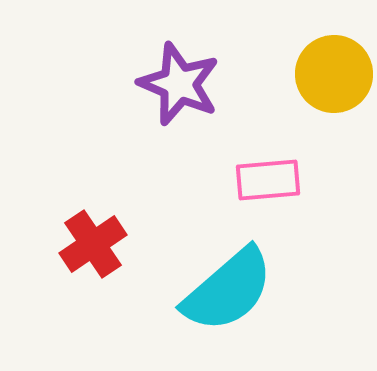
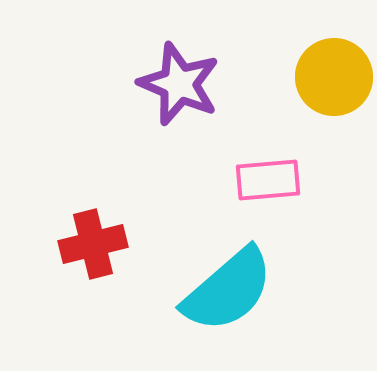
yellow circle: moved 3 px down
red cross: rotated 20 degrees clockwise
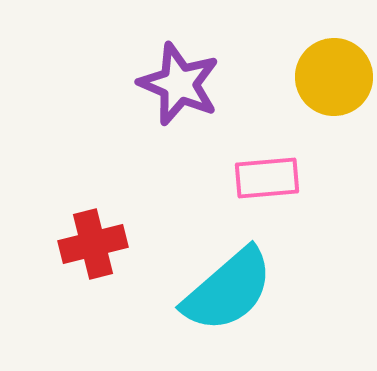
pink rectangle: moved 1 px left, 2 px up
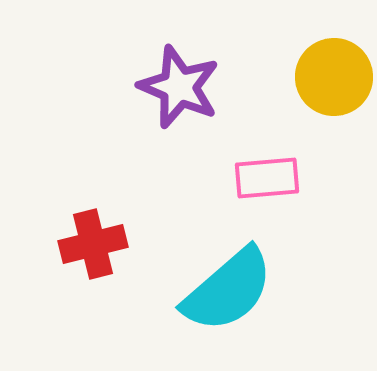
purple star: moved 3 px down
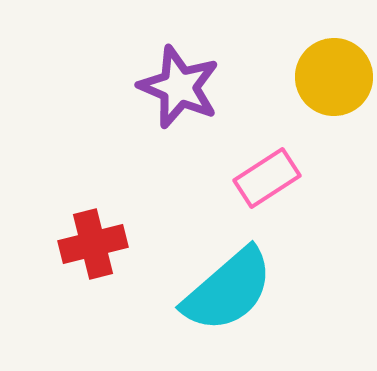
pink rectangle: rotated 28 degrees counterclockwise
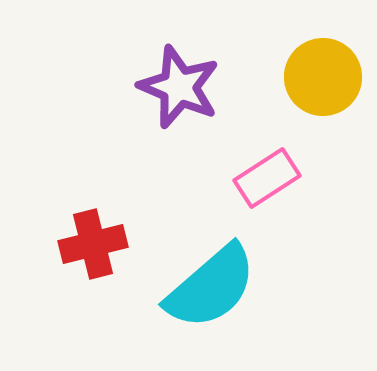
yellow circle: moved 11 px left
cyan semicircle: moved 17 px left, 3 px up
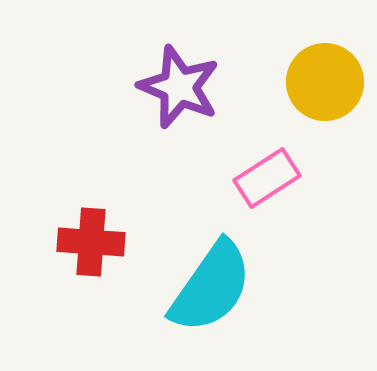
yellow circle: moved 2 px right, 5 px down
red cross: moved 2 px left, 2 px up; rotated 18 degrees clockwise
cyan semicircle: rotated 14 degrees counterclockwise
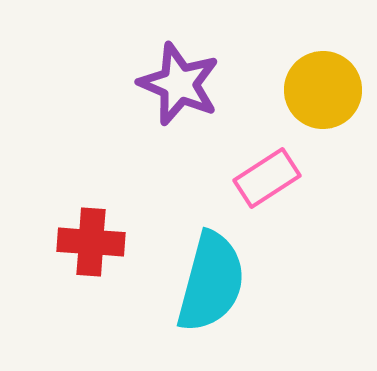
yellow circle: moved 2 px left, 8 px down
purple star: moved 3 px up
cyan semicircle: moved 5 px up; rotated 20 degrees counterclockwise
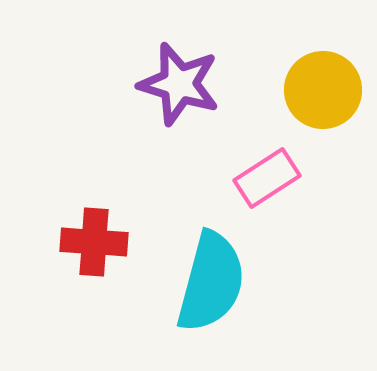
purple star: rotated 6 degrees counterclockwise
red cross: moved 3 px right
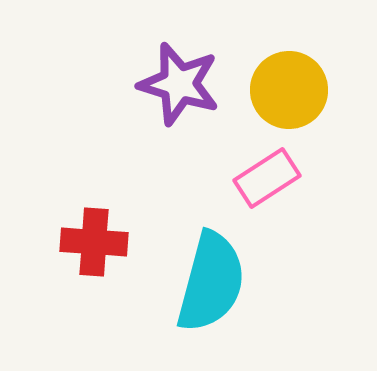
yellow circle: moved 34 px left
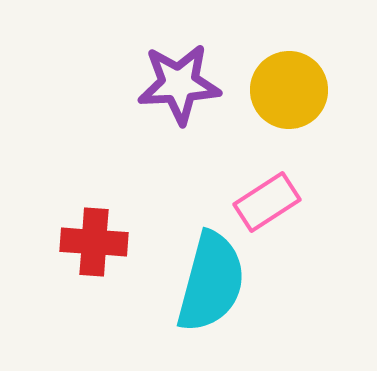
purple star: rotated 20 degrees counterclockwise
pink rectangle: moved 24 px down
